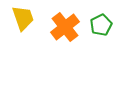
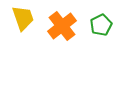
orange cross: moved 3 px left, 1 px up
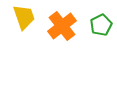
yellow trapezoid: moved 1 px right, 1 px up
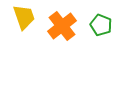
green pentagon: rotated 25 degrees counterclockwise
